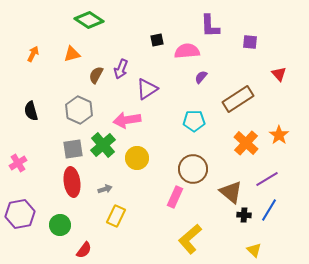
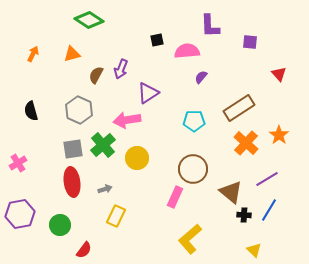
purple triangle: moved 1 px right, 4 px down
brown rectangle: moved 1 px right, 9 px down
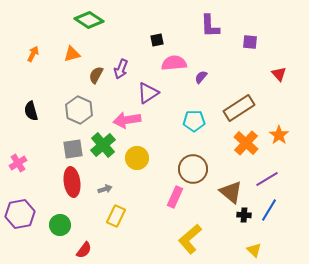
pink semicircle: moved 13 px left, 12 px down
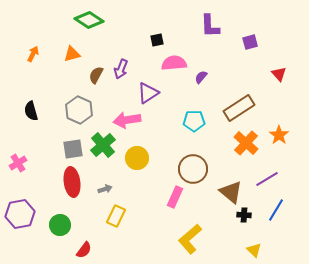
purple square: rotated 21 degrees counterclockwise
blue line: moved 7 px right
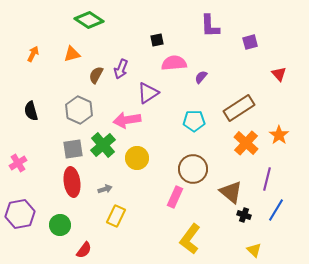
purple line: rotated 45 degrees counterclockwise
black cross: rotated 16 degrees clockwise
yellow L-shape: rotated 12 degrees counterclockwise
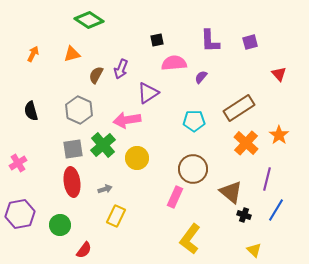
purple L-shape: moved 15 px down
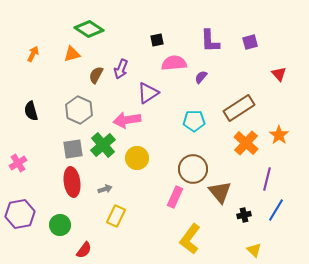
green diamond: moved 9 px down
brown triangle: moved 11 px left; rotated 10 degrees clockwise
black cross: rotated 32 degrees counterclockwise
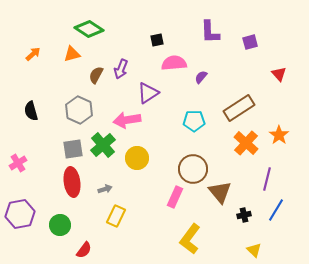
purple L-shape: moved 9 px up
orange arrow: rotated 21 degrees clockwise
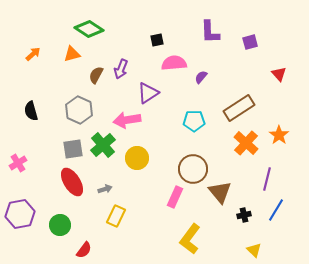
red ellipse: rotated 24 degrees counterclockwise
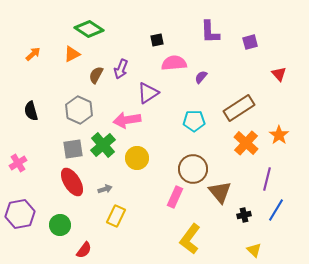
orange triangle: rotated 12 degrees counterclockwise
